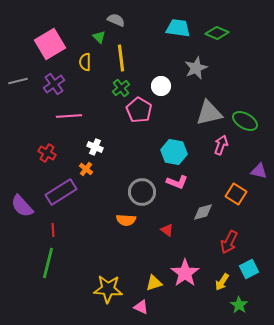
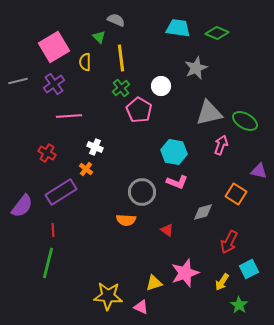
pink square: moved 4 px right, 3 px down
purple semicircle: rotated 100 degrees counterclockwise
pink star: rotated 16 degrees clockwise
yellow star: moved 7 px down
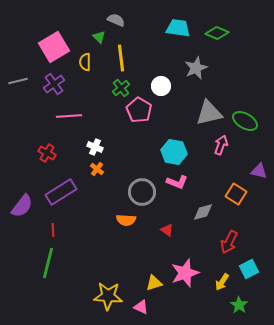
orange cross: moved 11 px right
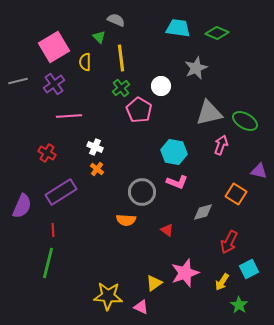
purple semicircle: rotated 15 degrees counterclockwise
yellow triangle: rotated 18 degrees counterclockwise
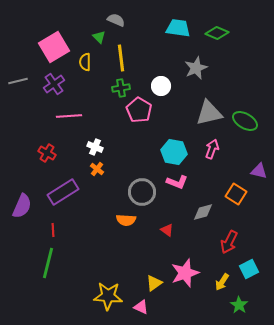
green cross: rotated 30 degrees clockwise
pink arrow: moved 9 px left, 4 px down
purple rectangle: moved 2 px right
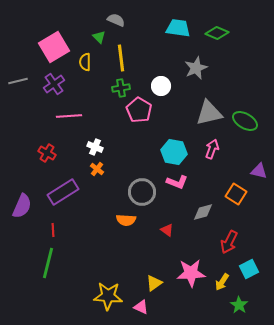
pink star: moved 6 px right; rotated 16 degrees clockwise
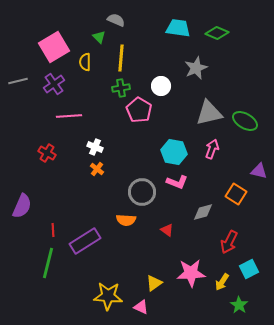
yellow line: rotated 12 degrees clockwise
purple rectangle: moved 22 px right, 49 px down
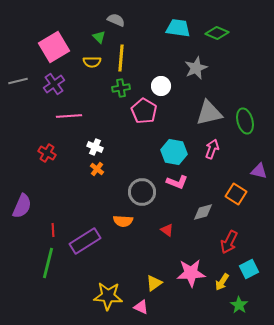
yellow semicircle: moved 7 px right; rotated 90 degrees counterclockwise
pink pentagon: moved 5 px right, 1 px down
green ellipse: rotated 45 degrees clockwise
orange semicircle: moved 3 px left, 1 px down
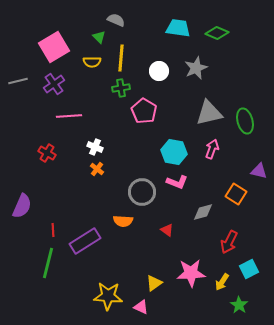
white circle: moved 2 px left, 15 px up
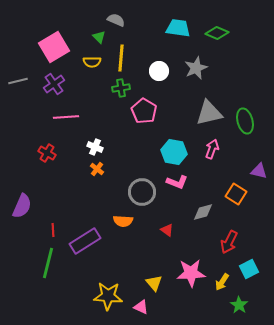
pink line: moved 3 px left, 1 px down
yellow triangle: rotated 36 degrees counterclockwise
